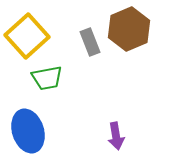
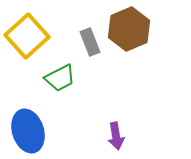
green trapezoid: moved 13 px right; rotated 16 degrees counterclockwise
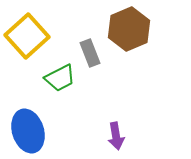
gray rectangle: moved 11 px down
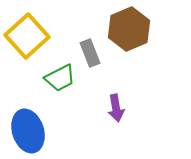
purple arrow: moved 28 px up
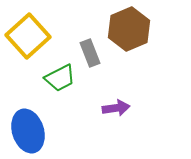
yellow square: moved 1 px right
purple arrow: rotated 88 degrees counterclockwise
